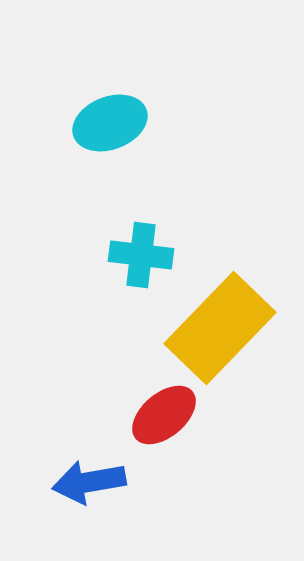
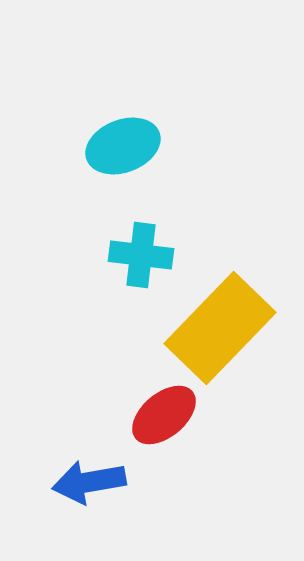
cyan ellipse: moved 13 px right, 23 px down
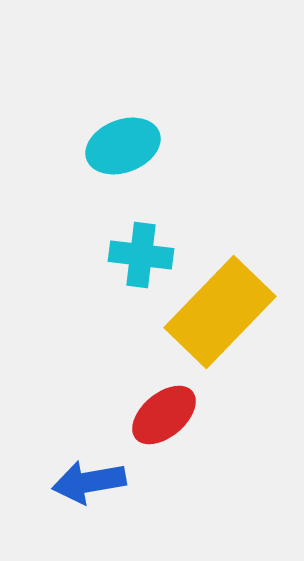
yellow rectangle: moved 16 px up
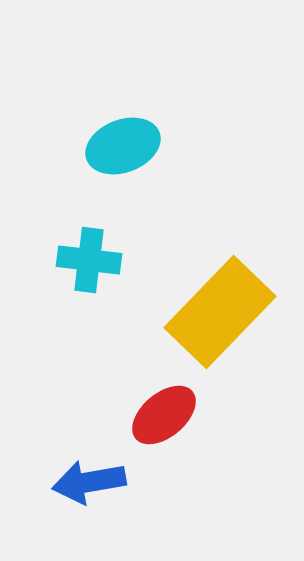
cyan cross: moved 52 px left, 5 px down
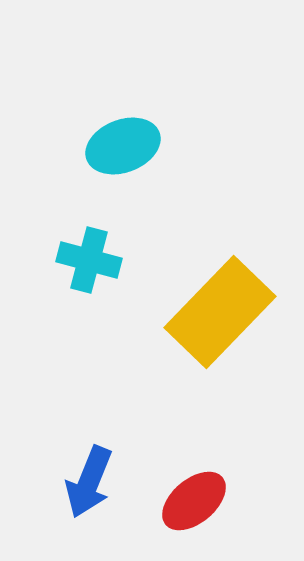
cyan cross: rotated 8 degrees clockwise
red ellipse: moved 30 px right, 86 px down
blue arrow: rotated 58 degrees counterclockwise
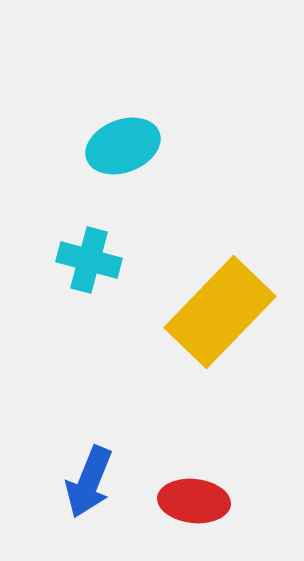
red ellipse: rotated 46 degrees clockwise
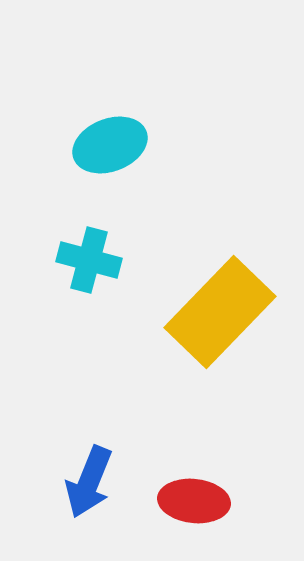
cyan ellipse: moved 13 px left, 1 px up
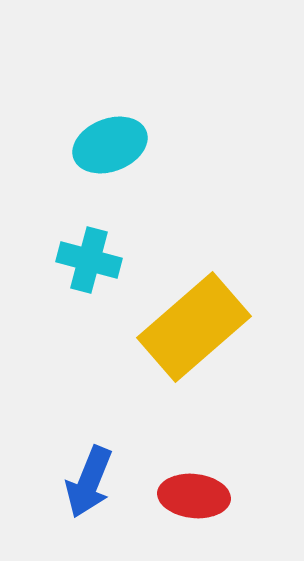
yellow rectangle: moved 26 px left, 15 px down; rotated 5 degrees clockwise
red ellipse: moved 5 px up
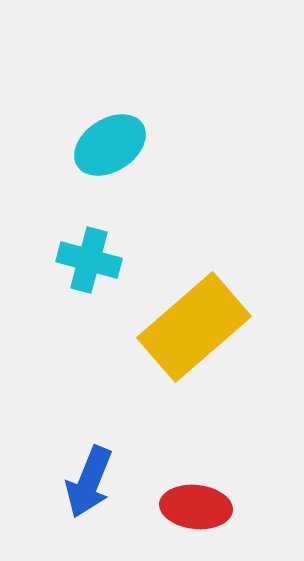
cyan ellipse: rotated 12 degrees counterclockwise
red ellipse: moved 2 px right, 11 px down
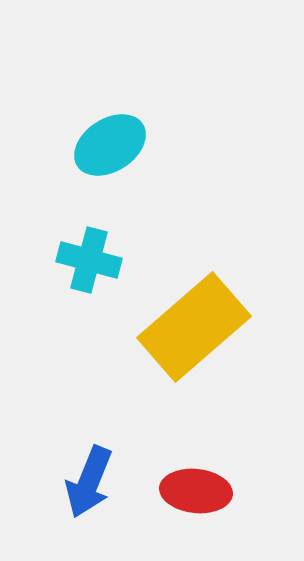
red ellipse: moved 16 px up
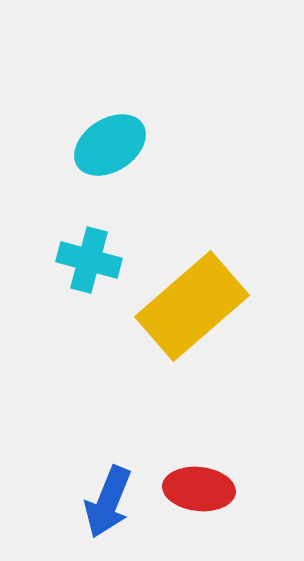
yellow rectangle: moved 2 px left, 21 px up
blue arrow: moved 19 px right, 20 px down
red ellipse: moved 3 px right, 2 px up
